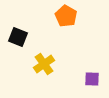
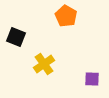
black square: moved 2 px left
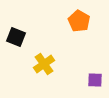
orange pentagon: moved 13 px right, 5 px down
purple square: moved 3 px right, 1 px down
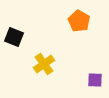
black square: moved 2 px left
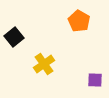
black square: rotated 30 degrees clockwise
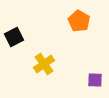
black square: rotated 12 degrees clockwise
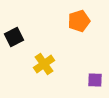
orange pentagon: rotated 25 degrees clockwise
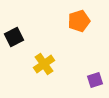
purple square: rotated 21 degrees counterclockwise
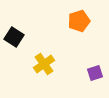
black square: rotated 30 degrees counterclockwise
purple square: moved 7 px up
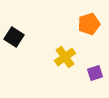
orange pentagon: moved 10 px right, 3 px down
yellow cross: moved 21 px right, 7 px up
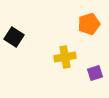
yellow cross: rotated 25 degrees clockwise
